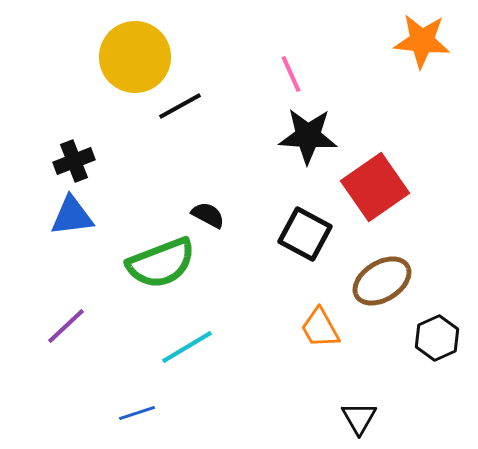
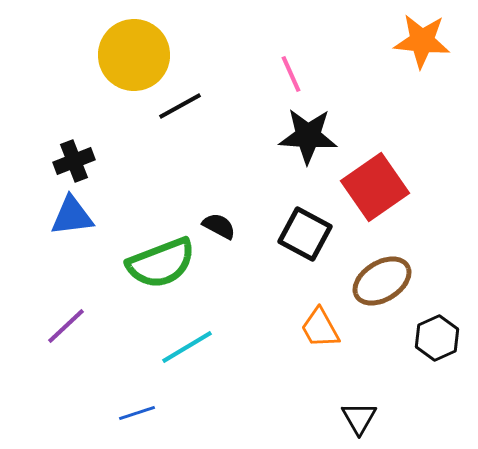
yellow circle: moved 1 px left, 2 px up
black semicircle: moved 11 px right, 11 px down
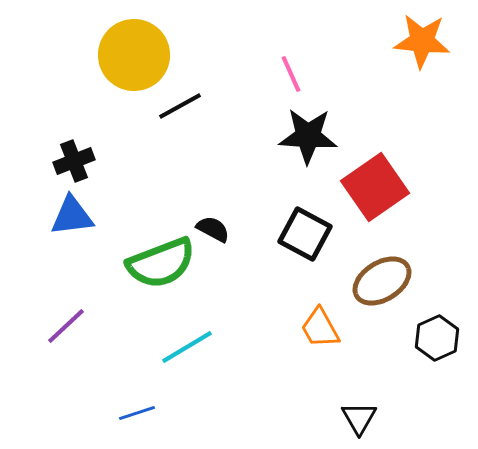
black semicircle: moved 6 px left, 3 px down
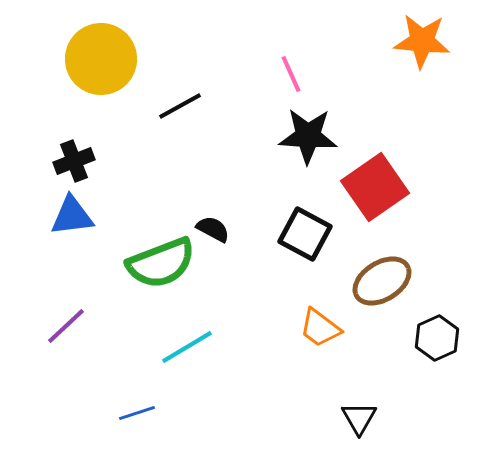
yellow circle: moved 33 px left, 4 px down
orange trapezoid: rotated 24 degrees counterclockwise
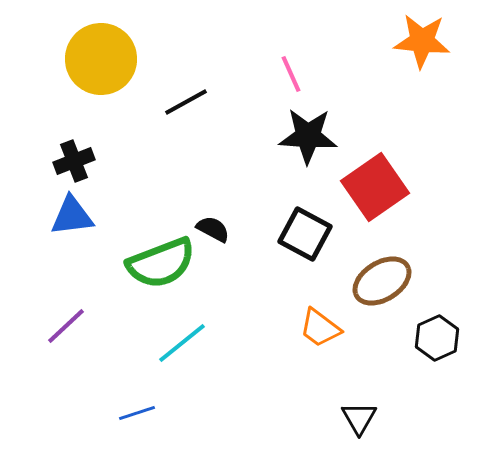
black line: moved 6 px right, 4 px up
cyan line: moved 5 px left, 4 px up; rotated 8 degrees counterclockwise
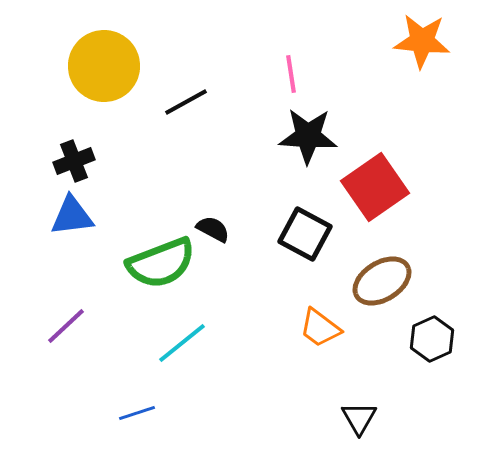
yellow circle: moved 3 px right, 7 px down
pink line: rotated 15 degrees clockwise
black hexagon: moved 5 px left, 1 px down
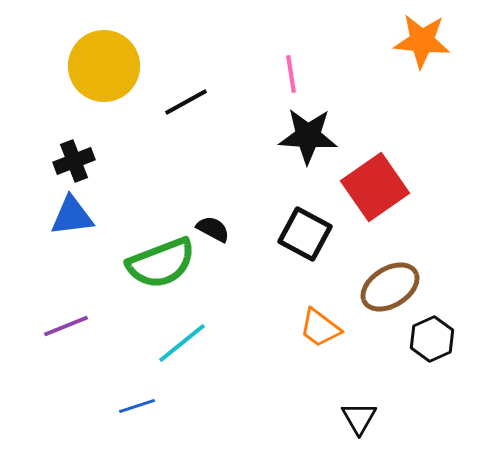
brown ellipse: moved 8 px right, 6 px down
purple line: rotated 21 degrees clockwise
blue line: moved 7 px up
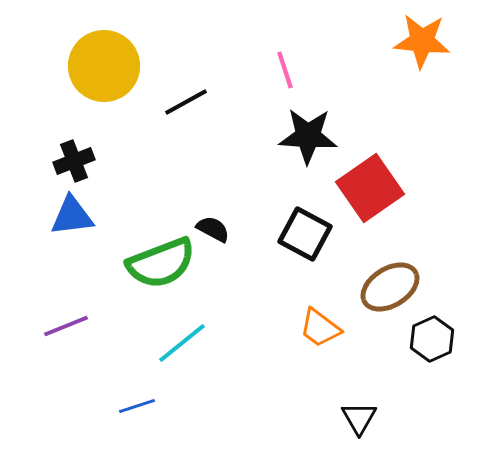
pink line: moved 6 px left, 4 px up; rotated 9 degrees counterclockwise
red square: moved 5 px left, 1 px down
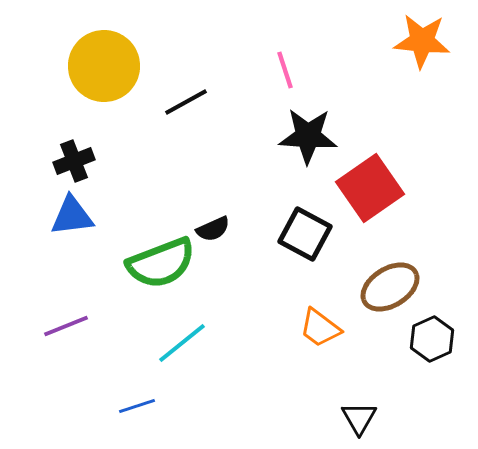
black semicircle: rotated 128 degrees clockwise
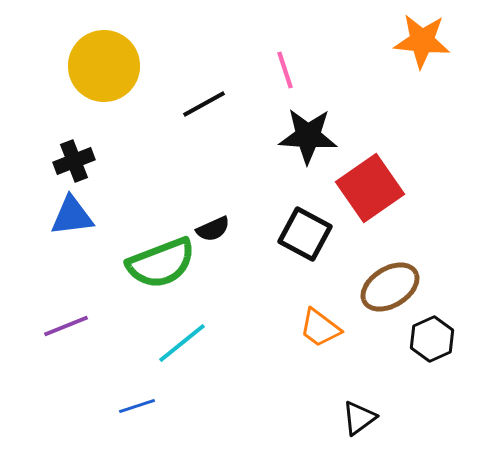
black line: moved 18 px right, 2 px down
black triangle: rotated 24 degrees clockwise
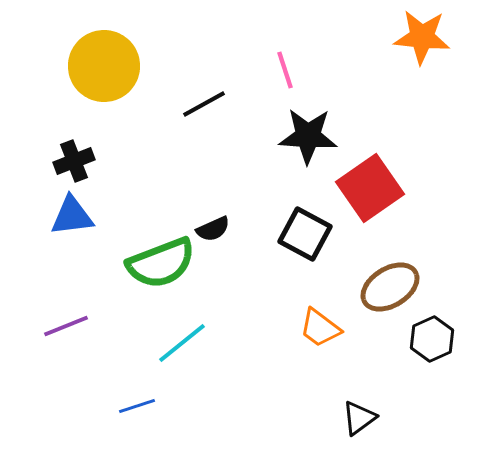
orange star: moved 4 px up
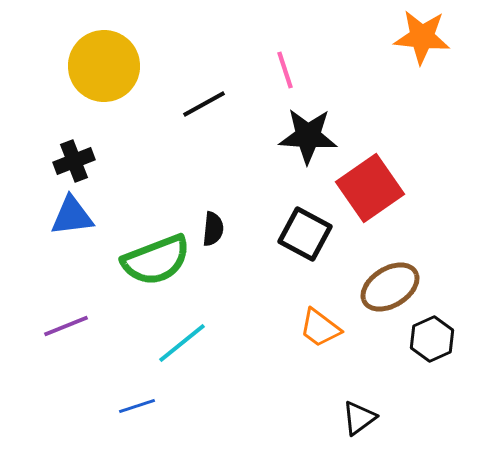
black semicircle: rotated 60 degrees counterclockwise
green semicircle: moved 5 px left, 3 px up
